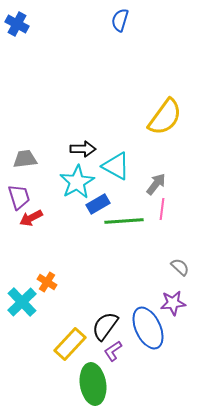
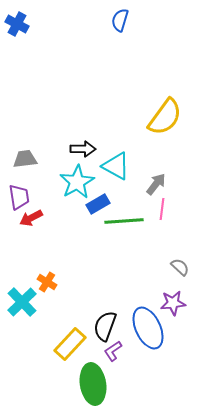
purple trapezoid: rotated 8 degrees clockwise
black semicircle: rotated 16 degrees counterclockwise
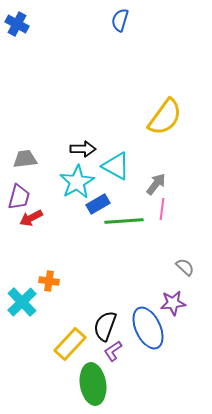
purple trapezoid: rotated 24 degrees clockwise
gray semicircle: moved 5 px right
orange cross: moved 2 px right, 1 px up; rotated 24 degrees counterclockwise
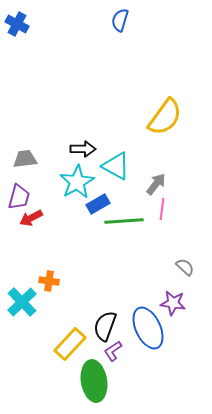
purple star: rotated 15 degrees clockwise
green ellipse: moved 1 px right, 3 px up
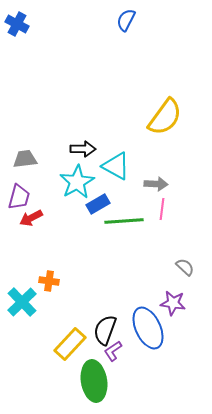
blue semicircle: moved 6 px right; rotated 10 degrees clockwise
gray arrow: rotated 55 degrees clockwise
black semicircle: moved 4 px down
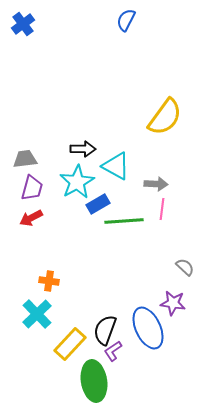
blue cross: moved 6 px right; rotated 25 degrees clockwise
purple trapezoid: moved 13 px right, 9 px up
cyan cross: moved 15 px right, 12 px down
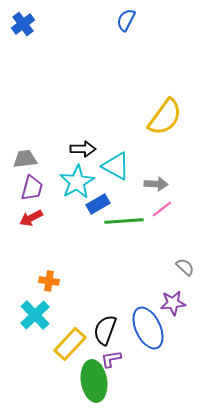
pink line: rotated 45 degrees clockwise
purple star: rotated 15 degrees counterclockwise
cyan cross: moved 2 px left, 1 px down
purple L-shape: moved 2 px left, 8 px down; rotated 25 degrees clockwise
